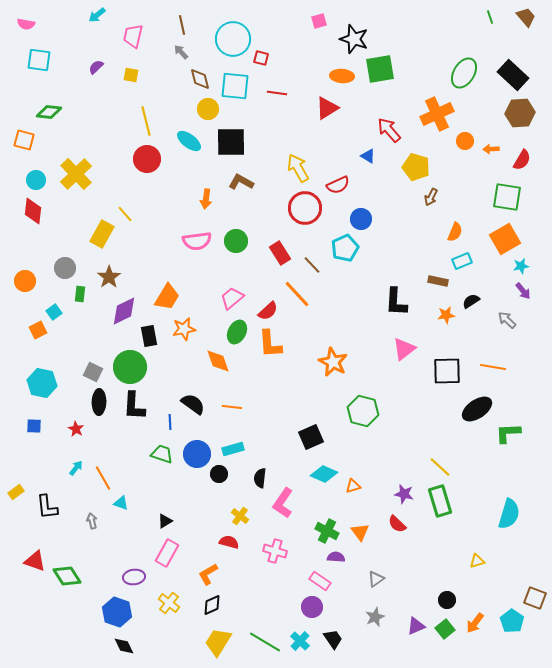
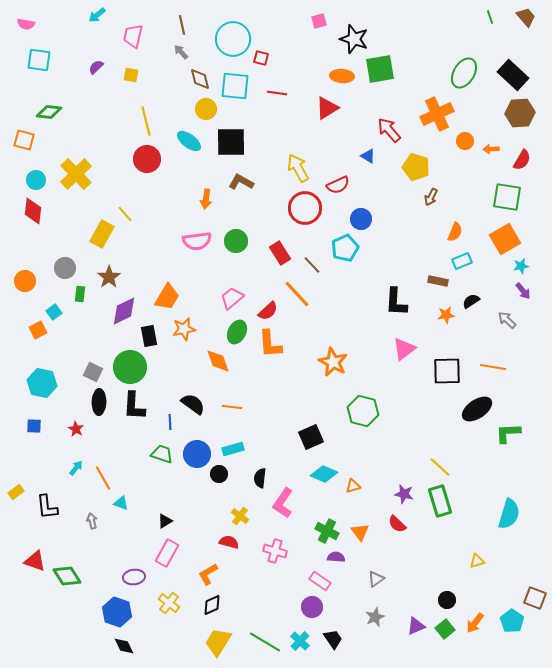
yellow circle at (208, 109): moved 2 px left
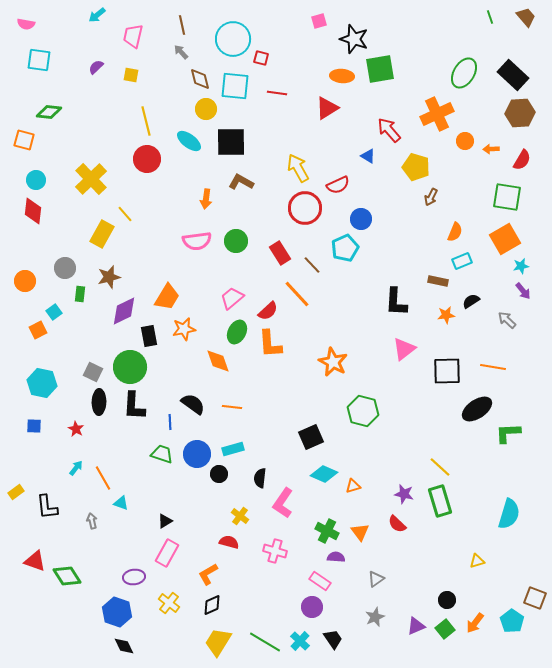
yellow cross at (76, 174): moved 15 px right, 5 px down
brown star at (109, 277): rotated 20 degrees clockwise
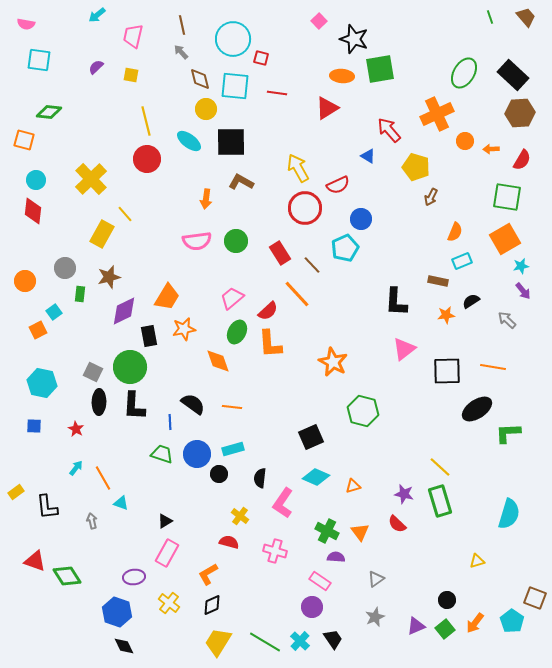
pink square at (319, 21): rotated 28 degrees counterclockwise
cyan diamond at (324, 474): moved 8 px left, 3 px down
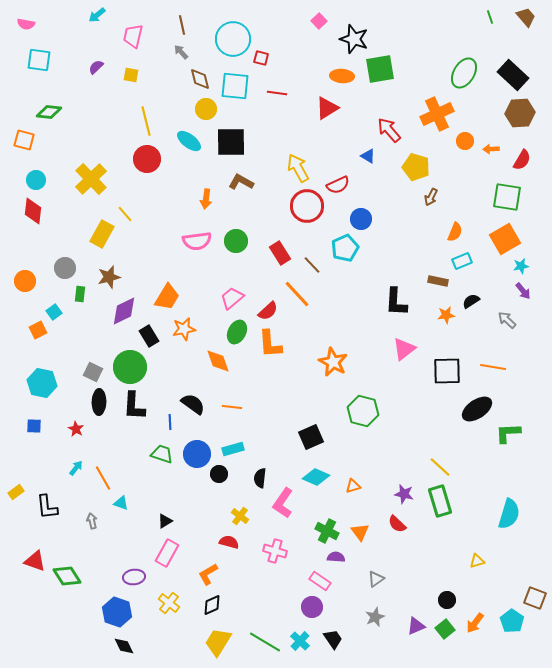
red circle at (305, 208): moved 2 px right, 2 px up
black rectangle at (149, 336): rotated 20 degrees counterclockwise
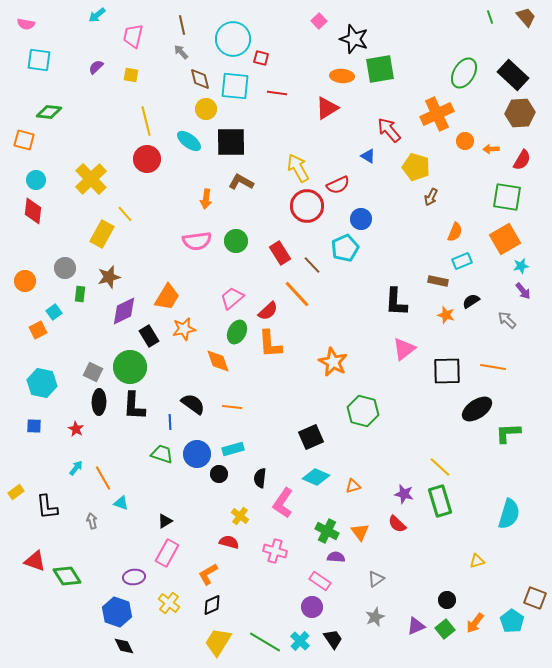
orange star at (446, 315): rotated 24 degrees clockwise
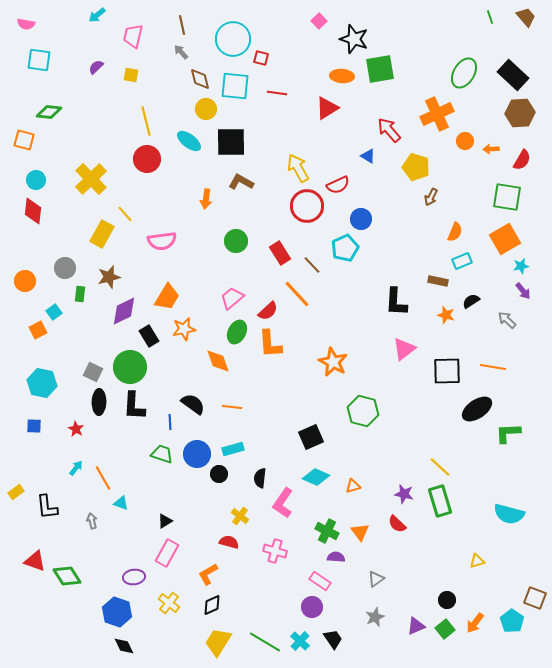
pink semicircle at (197, 241): moved 35 px left
cyan semicircle at (509, 514): rotated 88 degrees clockwise
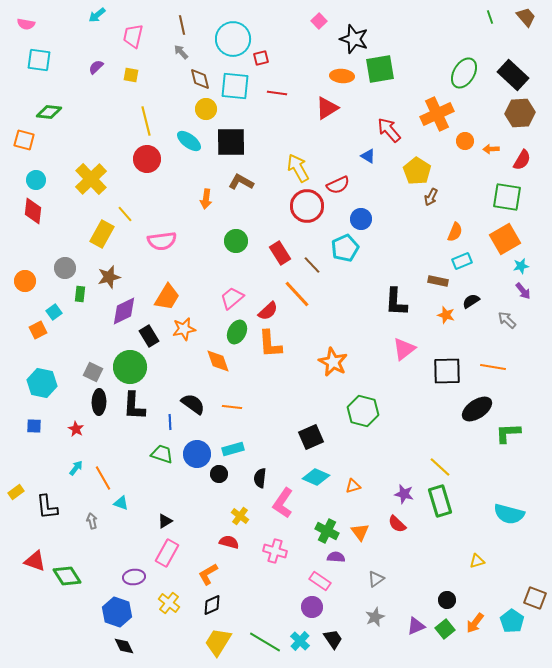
red square at (261, 58): rotated 28 degrees counterclockwise
yellow pentagon at (416, 167): moved 1 px right, 4 px down; rotated 16 degrees clockwise
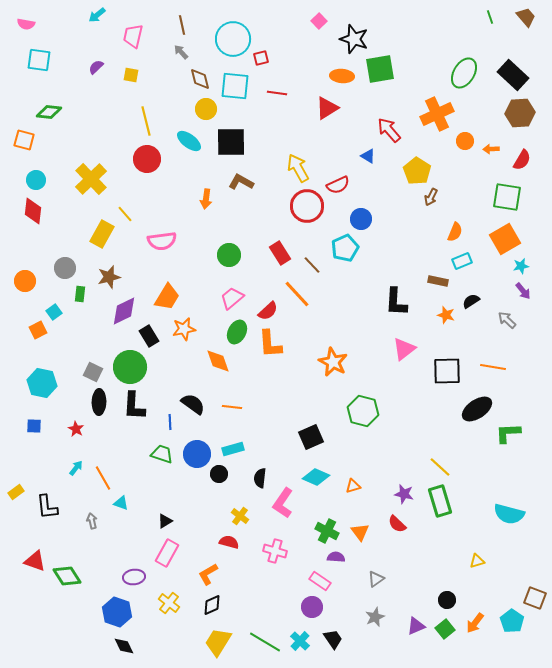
green circle at (236, 241): moved 7 px left, 14 px down
